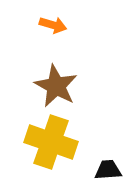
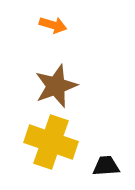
brown star: rotated 24 degrees clockwise
black trapezoid: moved 2 px left, 4 px up
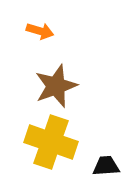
orange arrow: moved 13 px left, 6 px down
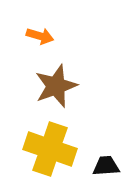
orange arrow: moved 5 px down
yellow cross: moved 1 px left, 7 px down
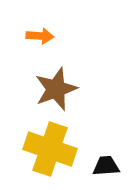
orange arrow: rotated 12 degrees counterclockwise
brown star: moved 3 px down
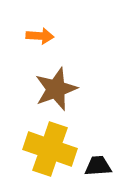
black trapezoid: moved 8 px left
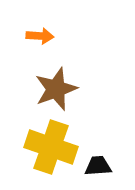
yellow cross: moved 1 px right, 2 px up
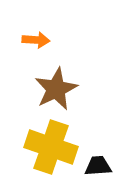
orange arrow: moved 4 px left, 4 px down
brown star: rotated 6 degrees counterclockwise
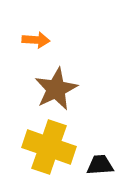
yellow cross: moved 2 px left
black trapezoid: moved 2 px right, 1 px up
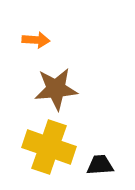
brown star: rotated 21 degrees clockwise
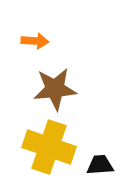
orange arrow: moved 1 px left, 1 px down
brown star: moved 1 px left
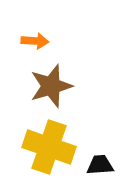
brown star: moved 4 px left, 3 px up; rotated 12 degrees counterclockwise
